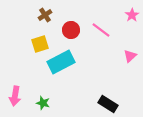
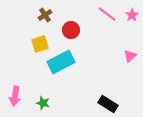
pink line: moved 6 px right, 16 px up
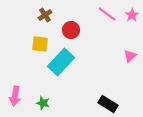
yellow square: rotated 24 degrees clockwise
cyan rectangle: rotated 20 degrees counterclockwise
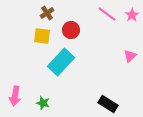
brown cross: moved 2 px right, 2 px up
yellow square: moved 2 px right, 8 px up
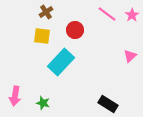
brown cross: moved 1 px left, 1 px up
red circle: moved 4 px right
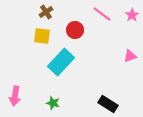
pink line: moved 5 px left
pink triangle: rotated 24 degrees clockwise
green star: moved 10 px right
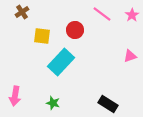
brown cross: moved 24 px left
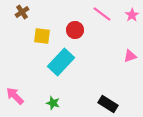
pink arrow: rotated 126 degrees clockwise
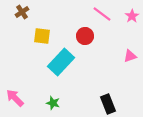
pink star: moved 1 px down
red circle: moved 10 px right, 6 px down
pink arrow: moved 2 px down
black rectangle: rotated 36 degrees clockwise
